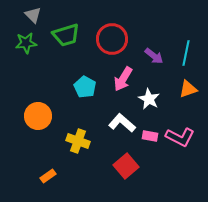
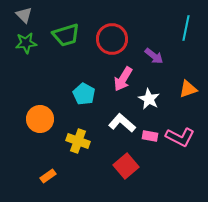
gray triangle: moved 9 px left
cyan line: moved 25 px up
cyan pentagon: moved 1 px left, 7 px down
orange circle: moved 2 px right, 3 px down
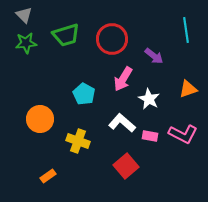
cyan line: moved 2 px down; rotated 20 degrees counterclockwise
pink L-shape: moved 3 px right, 3 px up
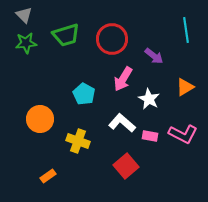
orange triangle: moved 3 px left, 2 px up; rotated 12 degrees counterclockwise
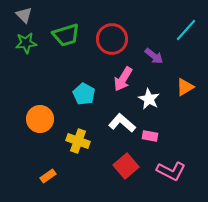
cyan line: rotated 50 degrees clockwise
pink L-shape: moved 12 px left, 37 px down
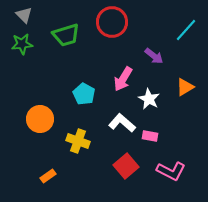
red circle: moved 17 px up
green star: moved 4 px left, 1 px down
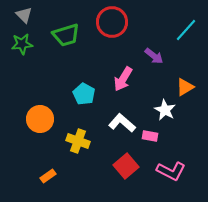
white star: moved 16 px right, 11 px down
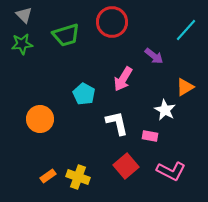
white L-shape: moved 5 px left; rotated 36 degrees clockwise
yellow cross: moved 36 px down
